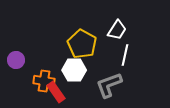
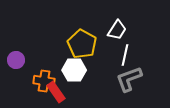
gray L-shape: moved 20 px right, 6 px up
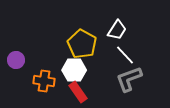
white line: rotated 55 degrees counterclockwise
red rectangle: moved 22 px right
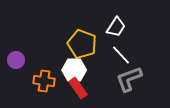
white trapezoid: moved 1 px left, 3 px up
yellow pentagon: rotated 8 degrees counterclockwise
white line: moved 4 px left
red rectangle: moved 4 px up
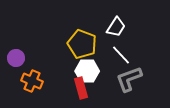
purple circle: moved 2 px up
white hexagon: moved 13 px right, 1 px down
orange cross: moved 12 px left; rotated 15 degrees clockwise
red rectangle: moved 3 px right; rotated 20 degrees clockwise
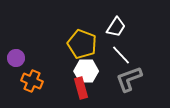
white hexagon: moved 1 px left
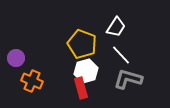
white hexagon: rotated 15 degrees counterclockwise
gray L-shape: moved 1 px left; rotated 36 degrees clockwise
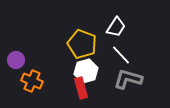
purple circle: moved 2 px down
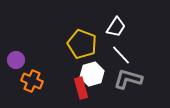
white hexagon: moved 6 px right, 3 px down
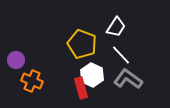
white hexagon: moved 1 px down; rotated 20 degrees counterclockwise
gray L-shape: rotated 20 degrees clockwise
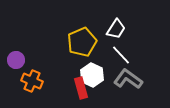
white trapezoid: moved 2 px down
yellow pentagon: moved 2 px up; rotated 28 degrees clockwise
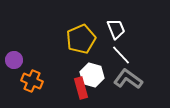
white trapezoid: rotated 55 degrees counterclockwise
yellow pentagon: moved 1 px left, 3 px up
purple circle: moved 2 px left
white hexagon: rotated 10 degrees counterclockwise
